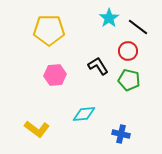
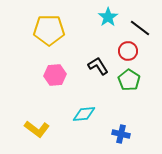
cyan star: moved 1 px left, 1 px up
black line: moved 2 px right, 1 px down
green pentagon: rotated 20 degrees clockwise
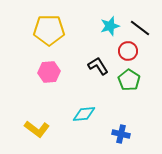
cyan star: moved 2 px right, 9 px down; rotated 18 degrees clockwise
pink hexagon: moved 6 px left, 3 px up
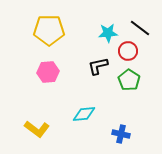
cyan star: moved 2 px left, 7 px down; rotated 12 degrees clockwise
black L-shape: rotated 70 degrees counterclockwise
pink hexagon: moved 1 px left
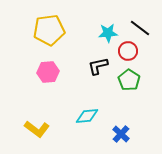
yellow pentagon: rotated 8 degrees counterclockwise
cyan diamond: moved 3 px right, 2 px down
blue cross: rotated 30 degrees clockwise
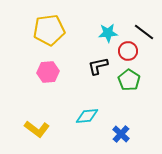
black line: moved 4 px right, 4 px down
